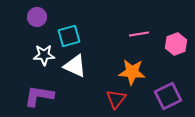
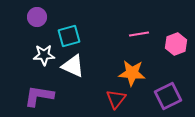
white triangle: moved 2 px left
orange star: moved 1 px down
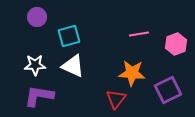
white star: moved 9 px left, 10 px down
purple square: moved 6 px up
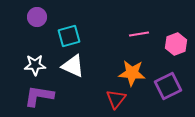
purple square: moved 4 px up
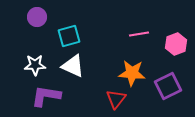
purple L-shape: moved 7 px right
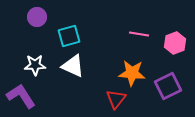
pink line: rotated 18 degrees clockwise
pink hexagon: moved 1 px left, 1 px up
purple L-shape: moved 25 px left; rotated 48 degrees clockwise
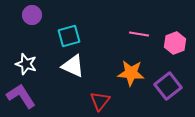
purple circle: moved 5 px left, 2 px up
white star: moved 9 px left, 1 px up; rotated 20 degrees clockwise
orange star: moved 1 px left
purple square: rotated 12 degrees counterclockwise
red triangle: moved 16 px left, 2 px down
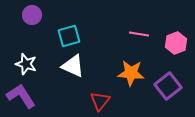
pink hexagon: moved 1 px right
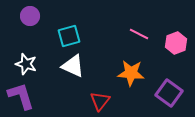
purple circle: moved 2 px left, 1 px down
pink line: rotated 18 degrees clockwise
purple square: moved 1 px right, 7 px down; rotated 16 degrees counterclockwise
purple L-shape: rotated 16 degrees clockwise
